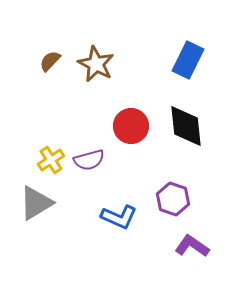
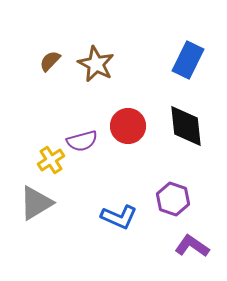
red circle: moved 3 px left
purple semicircle: moved 7 px left, 19 px up
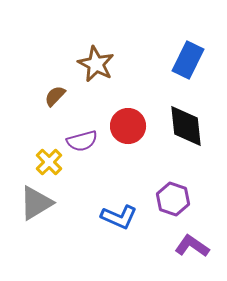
brown semicircle: moved 5 px right, 35 px down
yellow cross: moved 2 px left, 2 px down; rotated 12 degrees counterclockwise
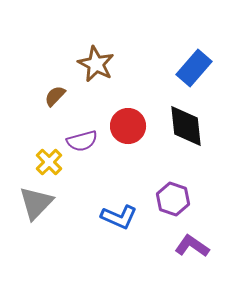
blue rectangle: moved 6 px right, 8 px down; rotated 15 degrees clockwise
gray triangle: rotated 15 degrees counterclockwise
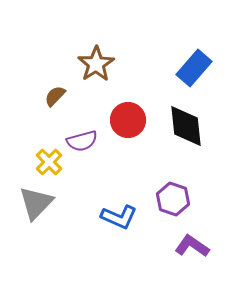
brown star: rotated 12 degrees clockwise
red circle: moved 6 px up
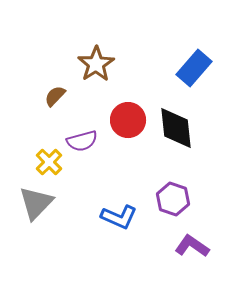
black diamond: moved 10 px left, 2 px down
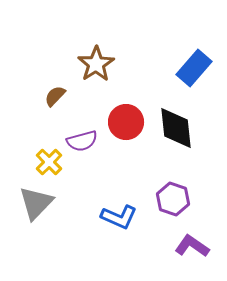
red circle: moved 2 px left, 2 px down
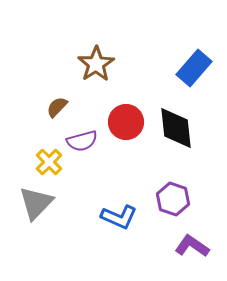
brown semicircle: moved 2 px right, 11 px down
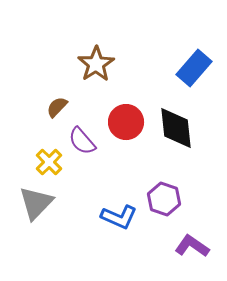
purple semicircle: rotated 64 degrees clockwise
purple hexagon: moved 9 px left
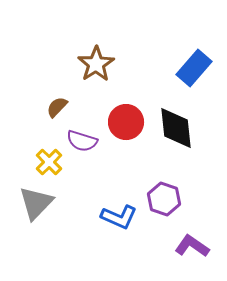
purple semicircle: rotated 32 degrees counterclockwise
